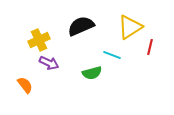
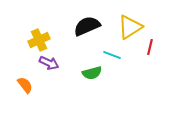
black semicircle: moved 6 px right
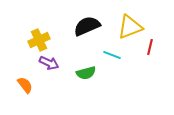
yellow triangle: rotated 12 degrees clockwise
green semicircle: moved 6 px left
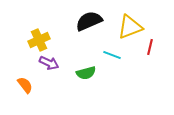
black semicircle: moved 2 px right, 5 px up
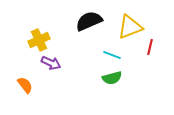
purple arrow: moved 2 px right
green semicircle: moved 26 px right, 5 px down
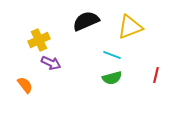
black semicircle: moved 3 px left
red line: moved 6 px right, 28 px down
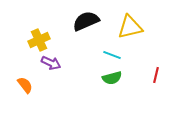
yellow triangle: rotated 8 degrees clockwise
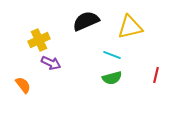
orange semicircle: moved 2 px left
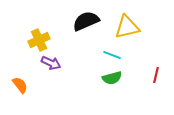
yellow triangle: moved 3 px left
orange semicircle: moved 3 px left
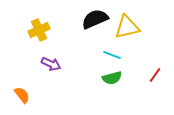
black semicircle: moved 9 px right, 2 px up
yellow cross: moved 10 px up
purple arrow: moved 1 px down
red line: moved 1 px left; rotated 21 degrees clockwise
orange semicircle: moved 2 px right, 10 px down
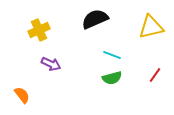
yellow triangle: moved 24 px right
